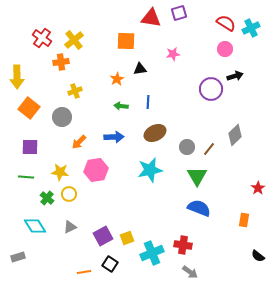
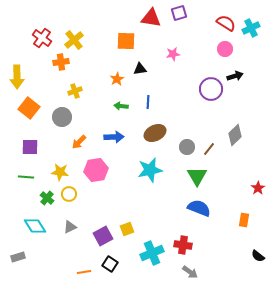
yellow square at (127, 238): moved 9 px up
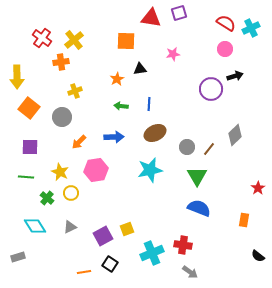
blue line at (148, 102): moved 1 px right, 2 px down
yellow star at (60, 172): rotated 18 degrees clockwise
yellow circle at (69, 194): moved 2 px right, 1 px up
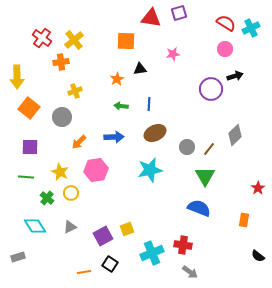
green triangle at (197, 176): moved 8 px right
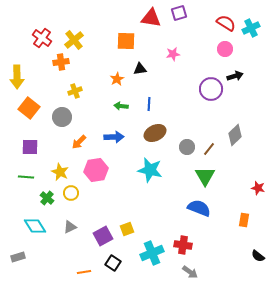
cyan star at (150, 170): rotated 25 degrees clockwise
red star at (258, 188): rotated 24 degrees counterclockwise
black square at (110, 264): moved 3 px right, 1 px up
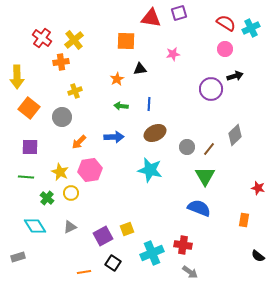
pink hexagon at (96, 170): moved 6 px left
